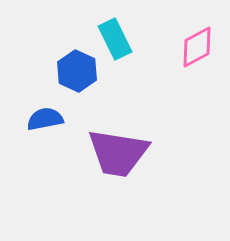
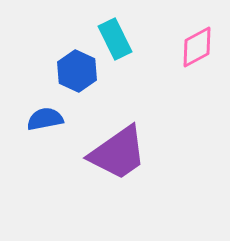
purple trapezoid: rotated 44 degrees counterclockwise
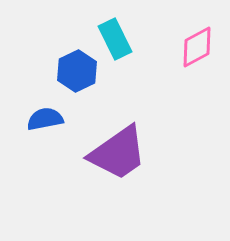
blue hexagon: rotated 9 degrees clockwise
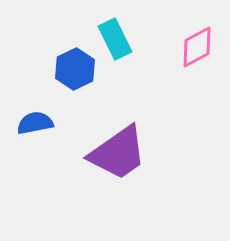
blue hexagon: moved 2 px left, 2 px up
blue semicircle: moved 10 px left, 4 px down
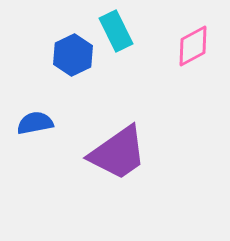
cyan rectangle: moved 1 px right, 8 px up
pink diamond: moved 4 px left, 1 px up
blue hexagon: moved 2 px left, 14 px up
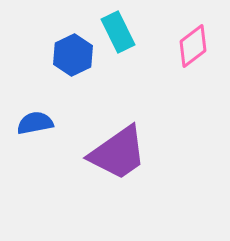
cyan rectangle: moved 2 px right, 1 px down
pink diamond: rotated 9 degrees counterclockwise
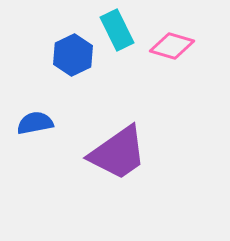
cyan rectangle: moved 1 px left, 2 px up
pink diamond: moved 21 px left; rotated 54 degrees clockwise
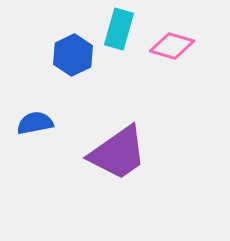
cyan rectangle: moved 2 px right, 1 px up; rotated 42 degrees clockwise
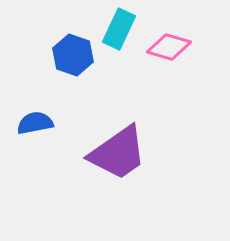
cyan rectangle: rotated 9 degrees clockwise
pink diamond: moved 3 px left, 1 px down
blue hexagon: rotated 15 degrees counterclockwise
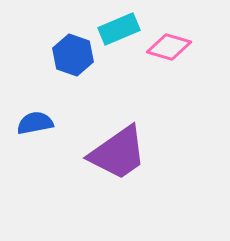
cyan rectangle: rotated 42 degrees clockwise
